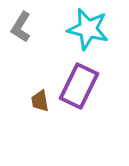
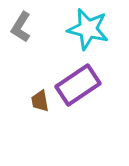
purple rectangle: moved 1 px left, 1 px up; rotated 30 degrees clockwise
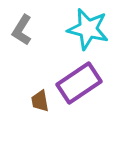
gray L-shape: moved 1 px right, 3 px down
purple rectangle: moved 1 px right, 2 px up
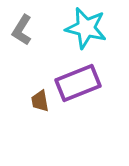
cyan star: moved 2 px left, 1 px up
purple rectangle: moved 1 px left; rotated 12 degrees clockwise
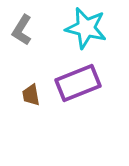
brown trapezoid: moved 9 px left, 6 px up
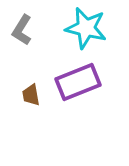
purple rectangle: moved 1 px up
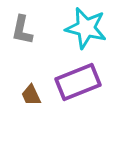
gray L-shape: rotated 20 degrees counterclockwise
brown trapezoid: rotated 15 degrees counterclockwise
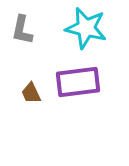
purple rectangle: rotated 15 degrees clockwise
brown trapezoid: moved 2 px up
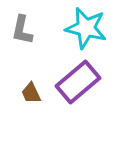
purple rectangle: rotated 33 degrees counterclockwise
